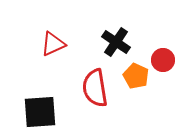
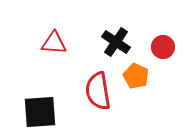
red triangle: moved 1 px right, 1 px up; rotated 28 degrees clockwise
red circle: moved 13 px up
red semicircle: moved 3 px right, 3 px down
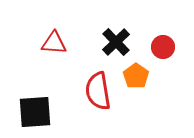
black cross: rotated 12 degrees clockwise
orange pentagon: rotated 10 degrees clockwise
black square: moved 5 px left
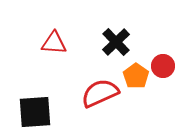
red circle: moved 19 px down
red semicircle: moved 2 px right, 2 px down; rotated 75 degrees clockwise
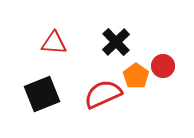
red semicircle: moved 3 px right, 1 px down
black square: moved 7 px right, 18 px up; rotated 18 degrees counterclockwise
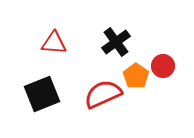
black cross: rotated 8 degrees clockwise
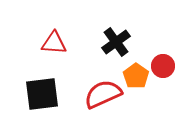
black square: rotated 15 degrees clockwise
